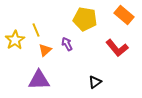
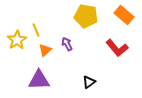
yellow pentagon: moved 1 px right, 3 px up
yellow star: moved 2 px right
black triangle: moved 6 px left
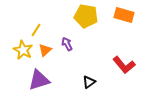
orange rectangle: rotated 24 degrees counterclockwise
yellow line: rotated 56 degrees clockwise
yellow star: moved 6 px right, 10 px down; rotated 12 degrees counterclockwise
red L-shape: moved 7 px right, 17 px down
purple triangle: rotated 15 degrees counterclockwise
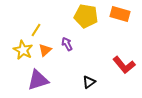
orange rectangle: moved 4 px left, 1 px up
purple triangle: moved 1 px left
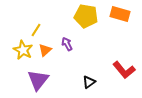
red L-shape: moved 5 px down
purple triangle: rotated 35 degrees counterclockwise
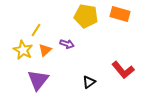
purple arrow: rotated 136 degrees clockwise
red L-shape: moved 1 px left
